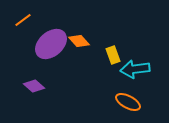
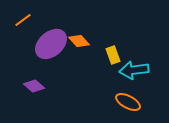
cyan arrow: moved 1 px left, 1 px down
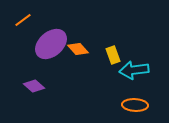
orange diamond: moved 1 px left, 8 px down
orange ellipse: moved 7 px right, 3 px down; rotated 25 degrees counterclockwise
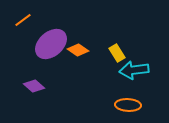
orange diamond: moved 1 px down; rotated 15 degrees counterclockwise
yellow rectangle: moved 4 px right, 2 px up; rotated 12 degrees counterclockwise
orange ellipse: moved 7 px left
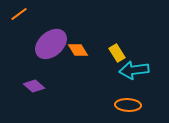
orange line: moved 4 px left, 6 px up
orange diamond: rotated 25 degrees clockwise
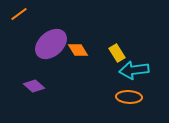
orange ellipse: moved 1 px right, 8 px up
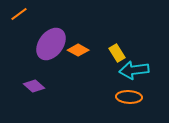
purple ellipse: rotated 12 degrees counterclockwise
orange diamond: rotated 30 degrees counterclockwise
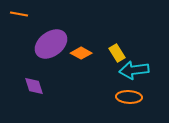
orange line: rotated 48 degrees clockwise
purple ellipse: rotated 16 degrees clockwise
orange diamond: moved 3 px right, 3 px down
purple diamond: rotated 30 degrees clockwise
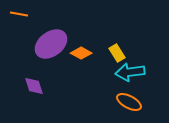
cyan arrow: moved 4 px left, 2 px down
orange ellipse: moved 5 px down; rotated 25 degrees clockwise
